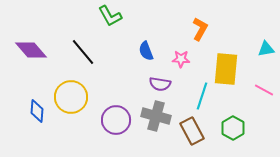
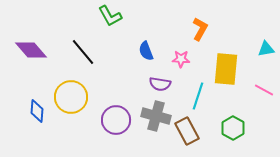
cyan line: moved 4 px left
brown rectangle: moved 5 px left
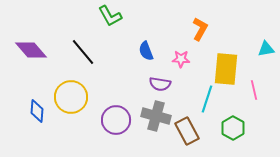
pink line: moved 10 px left; rotated 48 degrees clockwise
cyan line: moved 9 px right, 3 px down
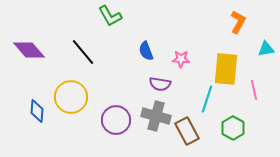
orange L-shape: moved 38 px right, 7 px up
purple diamond: moved 2 px left
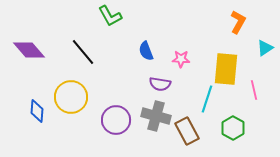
cyan triangle: moved 1 px left, 1 px up; rotated 24 degrees counterclockwise
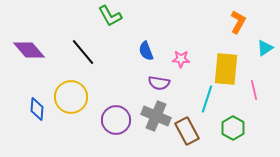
purple semicircle: moved 1 px left, 1 px up
blue diamond: moved 2 px up
gray cross: rotated 8 degrees clockwise
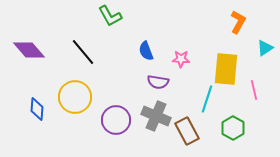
purple semicircle: moved 1 px left, 1 px up
yellow circle: moved 4 px right
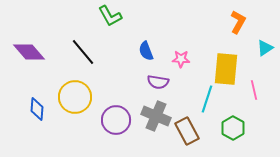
purple diamond: moved 2 px down
